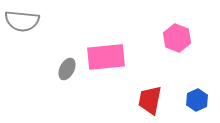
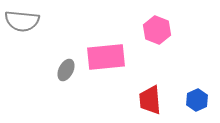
pink hexagon: moved 20 px left, 8 px up
gray ellipse: moved 1 px left, 1 px down
red trapezoid: rotated 16 degrees counterclockwise
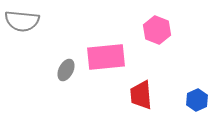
red trapezoid: moved 9 px left, 5 px up
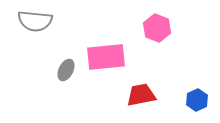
gray semicircle: moved 13 px right
pink hexagon: moved 2 px up
red trapezoid: rotated 84 degrees clockwise
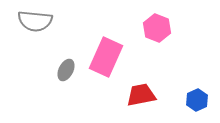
pink rectangle: rotated 60 degrees counterclockwise
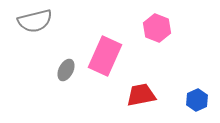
gray semicircle: rotated 20 degrees counterclockwise
pink rectangle: moved 1 px left, 1 px up
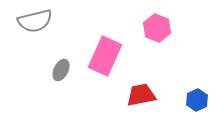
gray ellipse: moved 5 px left
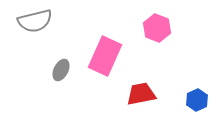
red trapezoid: moved 1 px up
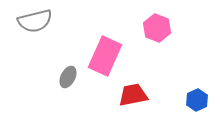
gray ellipse: moved 7 px right, 7 px down
red trapezoid: moved 8 px left, 1 px down
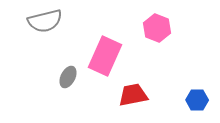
gray semicircle: moved 10 px right
blue hexagon: rotated 25 degrees clockwise
